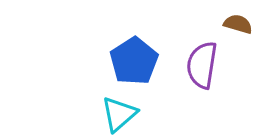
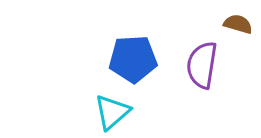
blue pentagon: moved 1 px left, 2 px up; rotated 30 degrees clockwise
cyan triangle: moved 7 px left, 2 px up
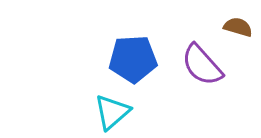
brown semicircle: moved 3 px down
purple semicircle: rotated 51 degrees counterclockwise
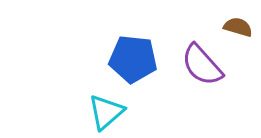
blue pentagon: rotated 9 degrees clockwise
cyan triangle: moved 6 px left
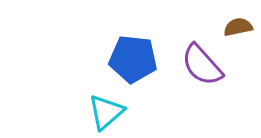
brown semicircle: rotated 28 degrees counterclockwise
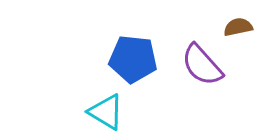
cyan triangle: rotated 48 degrees counterclockwise
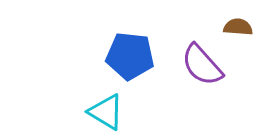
brown semicircle: rotated 16 degrees clockwise
blue pentagon: moved 3 px left, 3 px up
